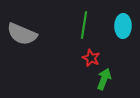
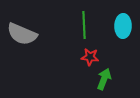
green line: rotated 12 degrees counterclockwise
red star: moved 1 px left, 1 px up; rotated 18 degrees counterclockwise
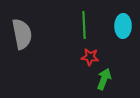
gray semicircle: rotated 124 degrees counterclockwise
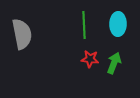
cyan ellipse: moved 5 px left, 2 px up
red star: moved 2 px down
green arrow: moved 10 px right, 16 px up
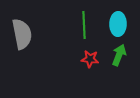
green arrow: moved 5 px right, 8 px up
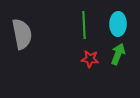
green arrow: moved 1 px left, 1 px up
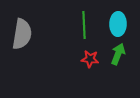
gray semicircle: rotated 20 degrees clockwise
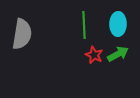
green arrow: rotated 40 degrees clockwise
red star: moved 4 px right, 4 px up; rotated 18 degrees clockwise
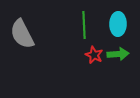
gray semicircle: rotated 144 degrees clockwise
green arrow: rotated 25 degrees clockwise
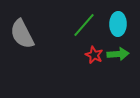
green line: rotated 44 degrees clockwise
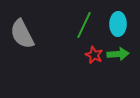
green line: rotated 16 degrees counterclockwise
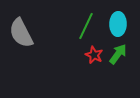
green line: moved 2 px right, 1 px down
gray semicircle: moved 1 px left, 1 px up
green arrow: rotated 50 degrees counterclockwise
